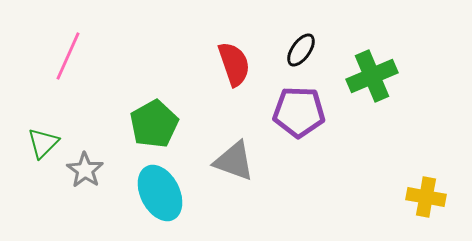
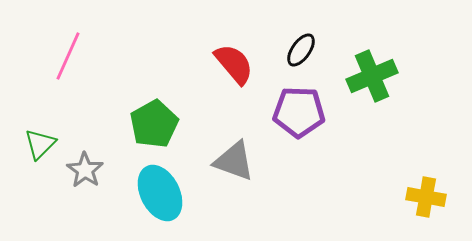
red semicircle: rotated 21 degrees counterclockwise
green triangle: moved 3 px left, 1 px down
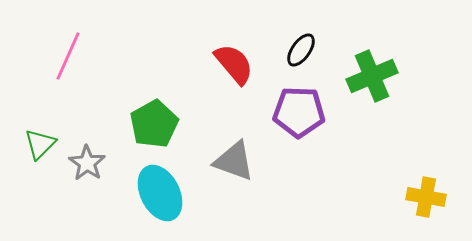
gray star: moved 2 px right, 7 px up
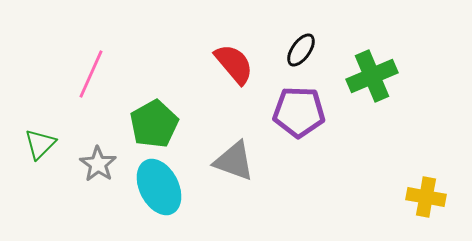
pink line: moved 23 px right, 18 px down
gray star: moved 11 px right, 1 px down
cyan ellipse: moved 1 px left, 6 px up
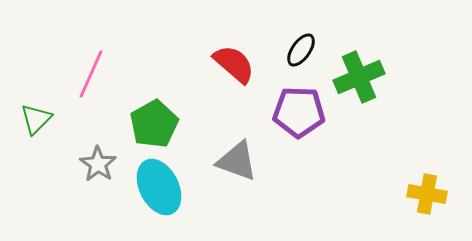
red semicircle: rotated 9 degrees counterclockwise
green cross: moved 13 px left, 1 px down
green triangle: moved 4 px left, 25 px up
gray triangle: moved 3 px right
yellow cross: moved 1 px right, 3 px up
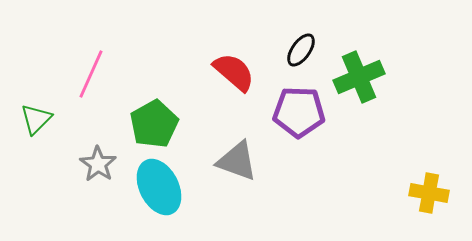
red semicircle: moved 8 px down
yellow cross: moved 2 px right, 1 px up
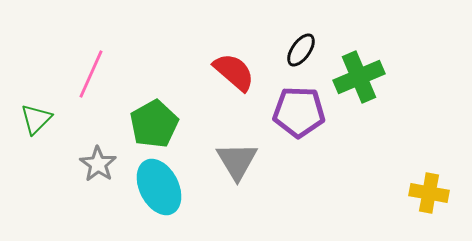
gray triangle: rotated 39 degrees clockwise
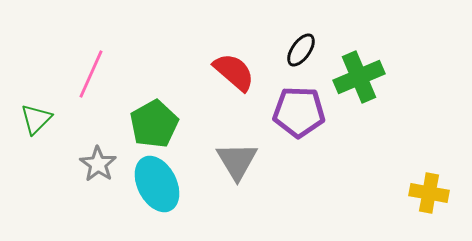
cyan ellipse: moved 2 px left, 3 px up
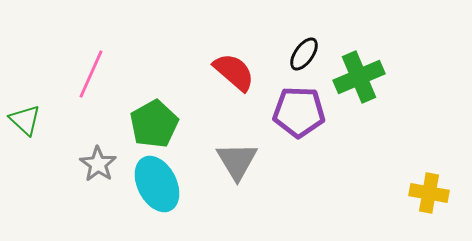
black ellipse: moved 3 px right, 4 px down
green triangle: moved 11 px left, 1 px down; rotated 32 degrees counterclockwise
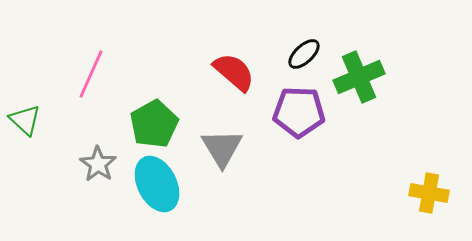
black ellipse: rotated 12 degrees clockwise
gray triangle: moved 15 px left, 13 px up
